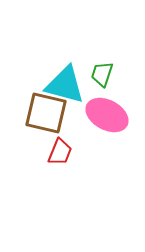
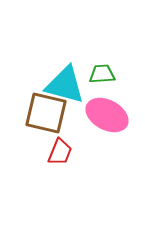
green trapezoid: rotated 68 degrees clockwise
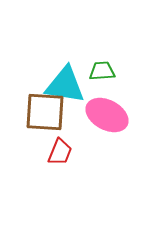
green trapezoid: moved 3 px up
cyan triangle: rotated 6 degrees counterclockwise
brown square: moved 1 px left, 1 px up; rotated 9 degrees counterclockwise
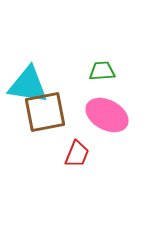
cyan triangle: moved 37 px left
brown square: rotated 15 degrees counterclockwise
red trapezoid: moved 17 px right, 2 px down
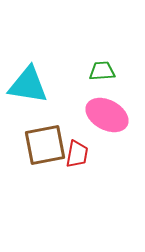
brown square: moved 33 px down
red trapezoid: rotated 12 degrees counterclockwise
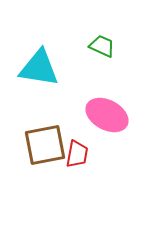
green trapezoid: moved 25 px up; rotated 28 degrees clockwise
cyan triangle: moved 11 px right, 17 px up
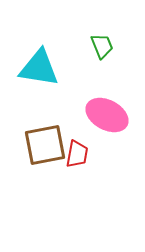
green trapezoid: rotated 44 degrees clockwise
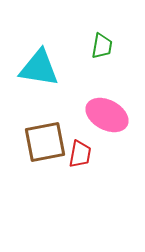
green trapezoid: rotated 32 degrees clockwise
brown square: moved 3 px up
red trapezoid: moved 3 px right
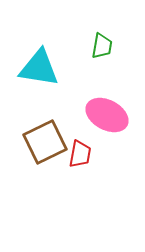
brown square: rotated 15 degrees counterclockwise
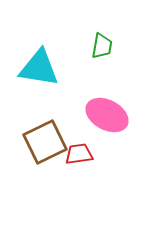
red trapezoid: moved 1 px left; rotated 108 degrees counterclockwise
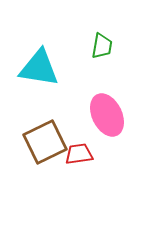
pink ellipse: rotated 36 degrees clockwise
